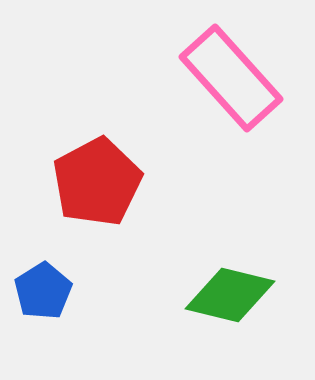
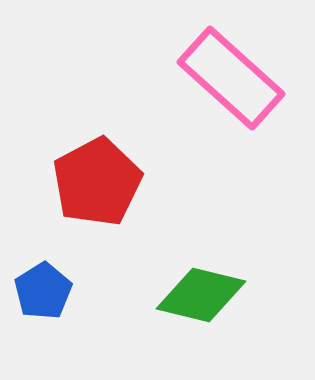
pink rectangle: rotated 6 degrees counterclockwise
green diamond: moved 29 px left
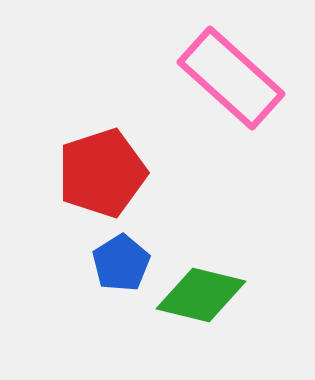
red pentagon: moved 5 px right, 9 px up; rotated 10 degrees clockwise
blue pentagon: moved 78 px right, 28 px up
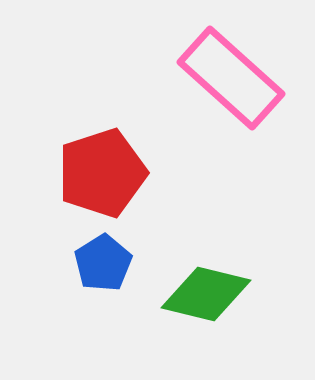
blue pentagon: moved 18 px left
green diamond: moved 5 px right, 1 px up
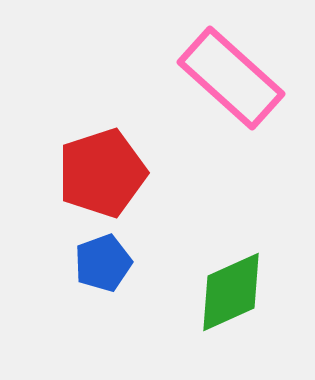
blue pentagon: rotated 12 degrees clockwise
green diamond: moved 25 px right, 2 px up; rotated 38 degrees counterclockwise
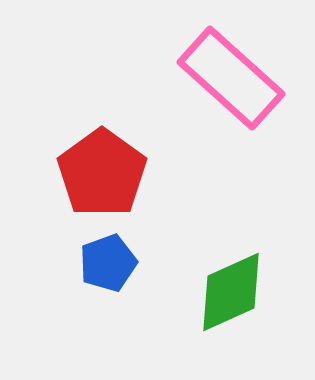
red pentagon: rotated 18 degrees counterclockwise
blue pentagon: moved 5 px right
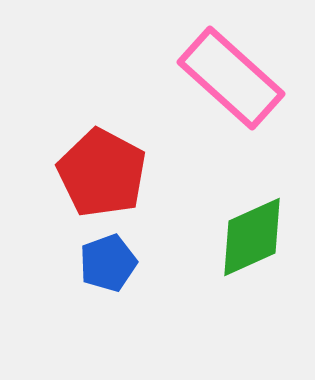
red pentagon: rotated 8 degrees counterclockwise
green diamond: moved 21 px right, 55 px up
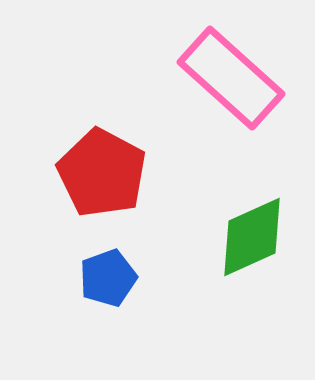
blue pentagon: moved 15 px down
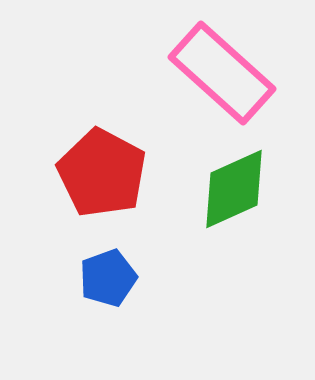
pink rectangle: moved 9 px left, 5 px up
green diamond: moved 18 px left, 48 px up
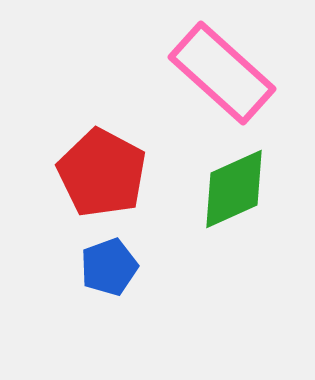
blue pentagon: moved 1 px right, 11 px up
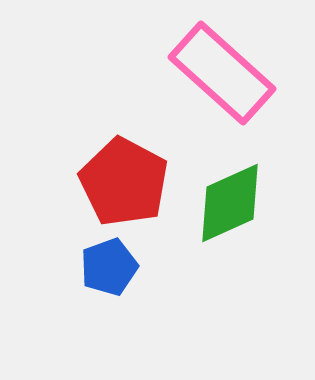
red pentagon: moved 22 px right, 9 px down
green diamond: moved 4 px left, 14 px down
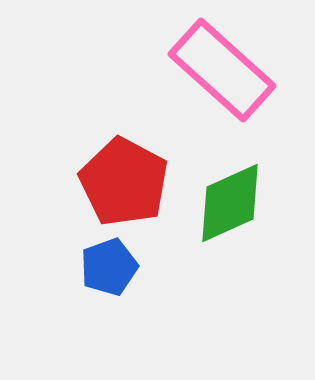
pink rectangle: moved 3 px up
